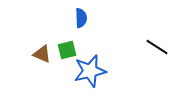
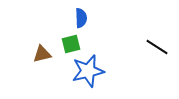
green square: moved 4 px right, 6 px up
brown triangle: rotated 36 degrees counterclockwise
blue star: moved 2 px left
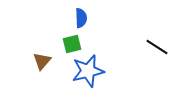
green square: moved 1 px right
brown triangle: moved 7 px down; rotated 36 degrees counterclockwise
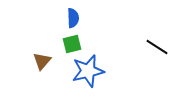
blue semicircle: moved 8 px left
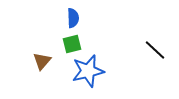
black line: moved 2 px left, 3 px down; rotated 10 degrees clockwise
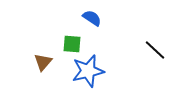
blue semicircle: moved 19 px right; rotated 54 degrees counterclockwise
green square: rotated 18 degrees clockwise
brown triangle: moved 1 px right, 1 px down
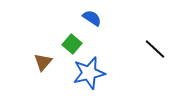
green square: rotated 36 degrees clockwise
black line: moved 1 px up
blue star: moved 1 px right, 2 px down
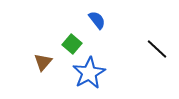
blue semicircle: moved 5 px right, 2 px down; rotated 18 degrees clockwise
black line: moved 2 px right
blue star: rotated 16 degrees counterclockwise
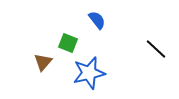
green square: moved 4 px left, 1 px up; rotated 18 degrees counterclockwise
black line: moved 1 px left
blue star: rotated 16 degrees clockwise
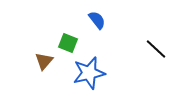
brown triangle: moved 1 px right, 1 px up
